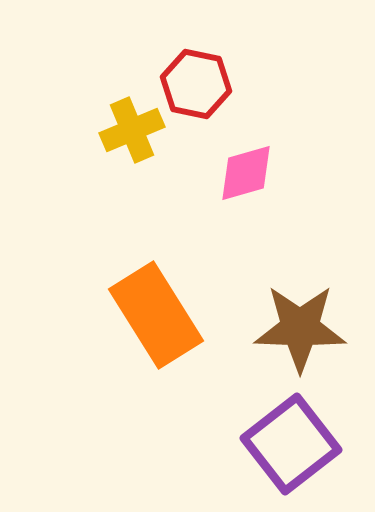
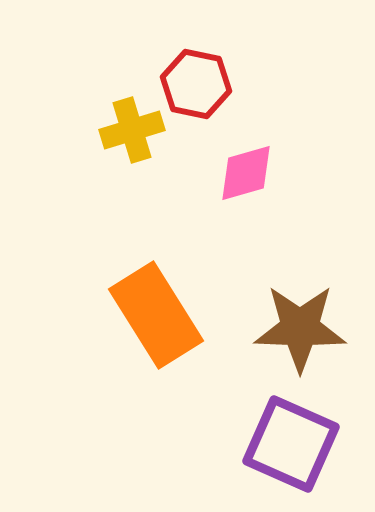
yellow cross: rotated 6 degrees clockwise
purple square: rotated 28 degrees counterclockwise
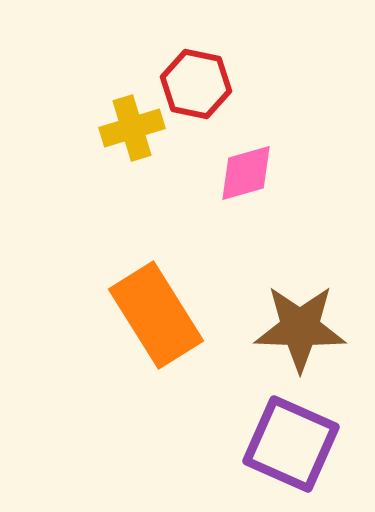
yellow cross: moved 2 px up
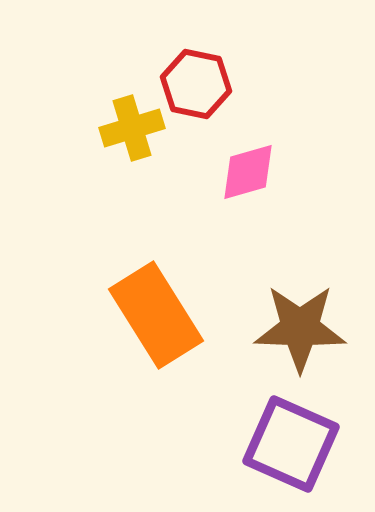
pink diamond: moved 2 px right, 1 px up
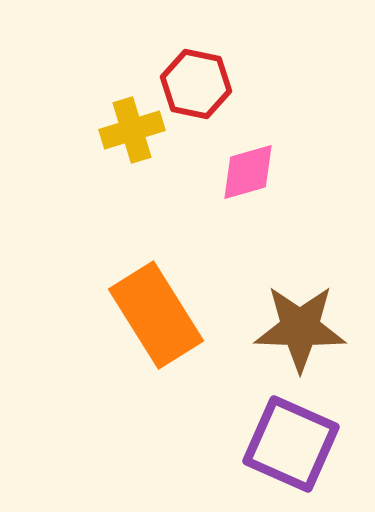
yellow cross: moved 2 px down
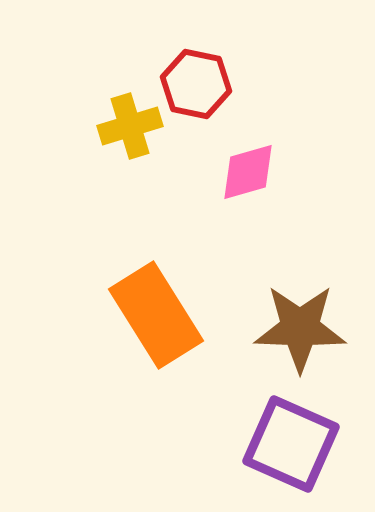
yellow cross: moved 2 px left, 4 px up
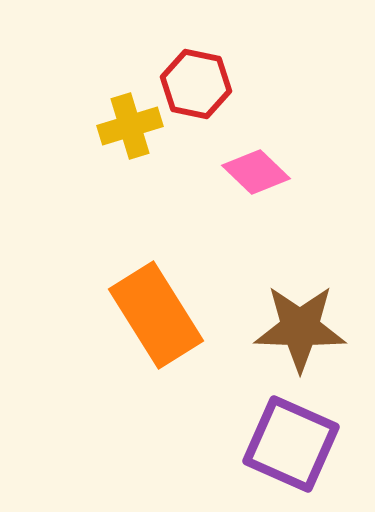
pink diamond: moved 8 px right; rotated 60 degrees clockwise
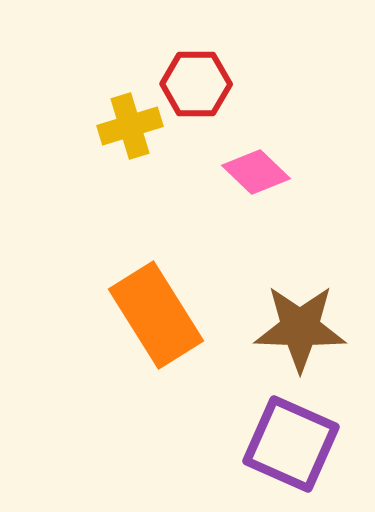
red hexagon: rotated 12 degrees counterclockwise
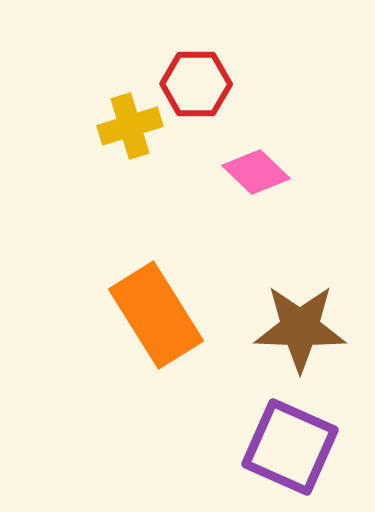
purple square: moved 1 px left, 3 px down
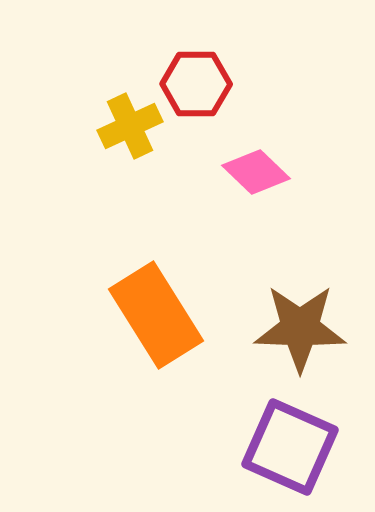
yellow cross: rotated 8 degrees counterclockwise
